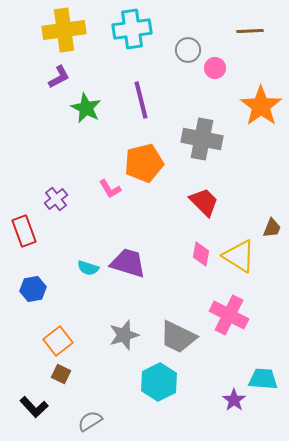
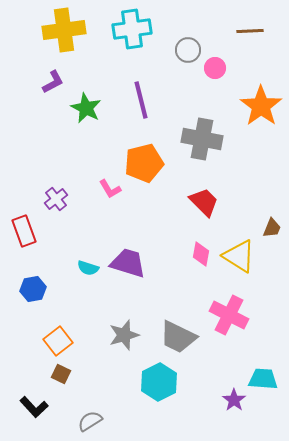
purple L-shape: moved 6 px left, 5 px down
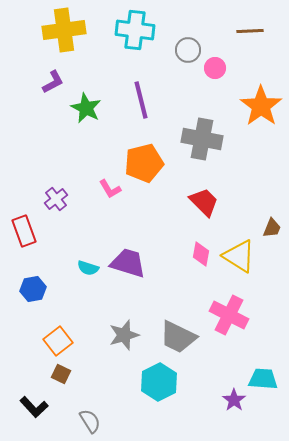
cyan cross: moved 3 px right, 1 px down; rotated 15 degrees clockwise
gray semicircle: rotated 90 degrees clockwise
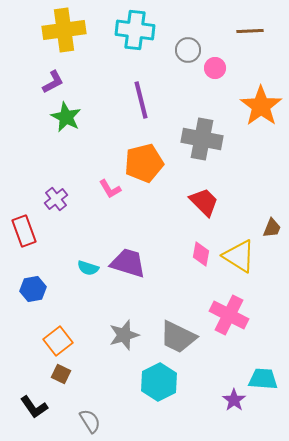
green star: moved 20 px left, 9 px down
black L-shape: rotated 8 degrees clockwise
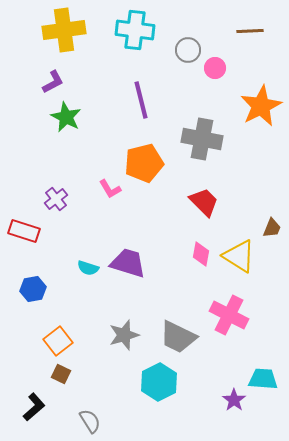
orange star: rotated 9 degrees clockwise
red rectangle: rotated 52 degrees counterclockwise
black L-shape: rotated 96 degrees counterclockwise
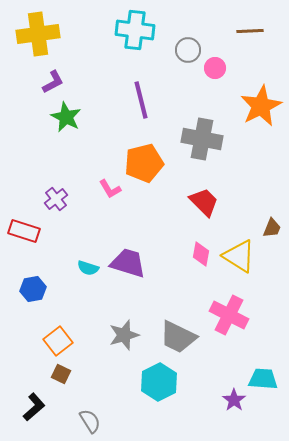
yellow cross: moved 26 px left, 4 px down
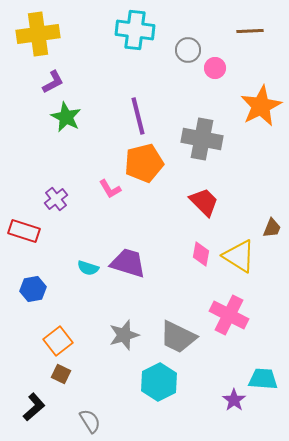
purple line: moved 3 px left, 16 px down
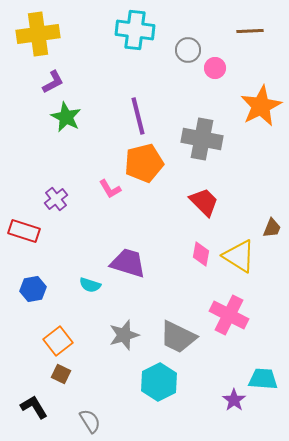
cyan semicircle: moved 2 px right, 17 px down
black L-shape: rotated 80 degrees counterclockwise
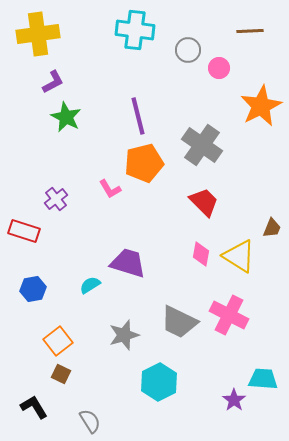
pink circle: moved 4 px right
gray cross: moved 6 px down; rotated 24 degrees clockwise
cyan semicircle: rotated 130 degrees clockwise
gray trapezoid: moved 1 px right, 15 px up
